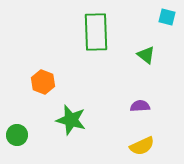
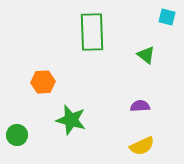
green rectangle: moved 4 px left
orange hexagon: rotated 25 degrees counterclockwise
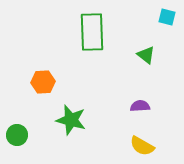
yellow semicircle: rotated 55 degrees clockwise
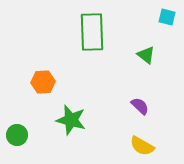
purple semicircle: rotated 48 degrees clockwise
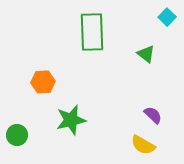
cyan square: rotated 30 degrees clockwise
green triangle: moved 1 px up
purple semicircle: moved 13 px right, 9 px down
green star: rotated 28 degrees counterclockwise
yellow semicircle: moved 1 px right, 1 px up
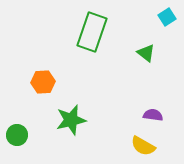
cyan square: rotated 12 degrees clockwise
green rectangle: rotated 21 degrees clockwise
green triangle: moved 1 px up
purple semicircle: rotated 36 degrees counterclockwise
yellow semicircle: moved 1 px down
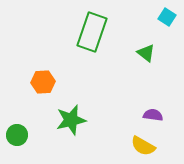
cyan square: rotated 24 degrees counterclockwise
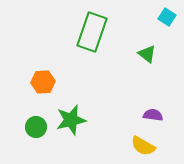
green triangle: moved 1 px right, 1 px down
green circle: moved 19 px right, 8 px up
